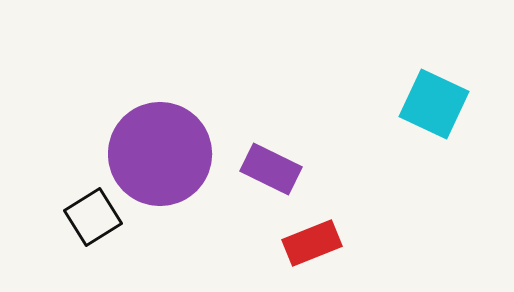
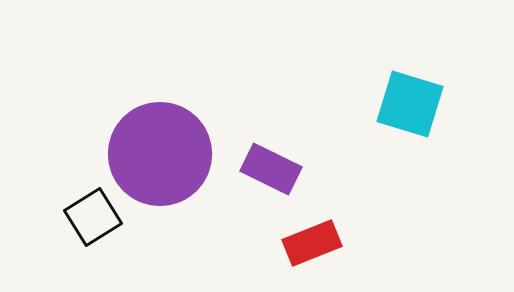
cyan square: moved 24 px left; rotated 8 degrees counterclockwise
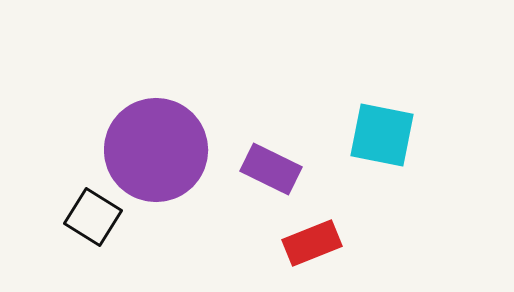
cyan square: moved 28 px left, 31 px down; rotated 6 degrees counterclockwise
purple circle: moved 4 px left, 4 px up
black square: rotated 26 degrees counterclockwise
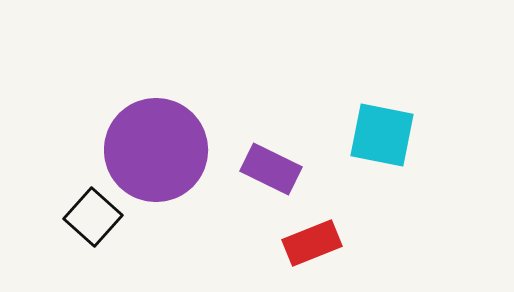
black square: rotated 10 degrees clockwise
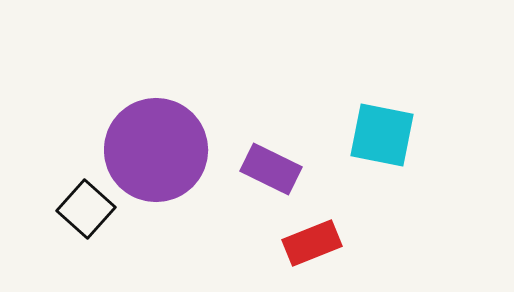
black square: moved 7 px left, 8 px up
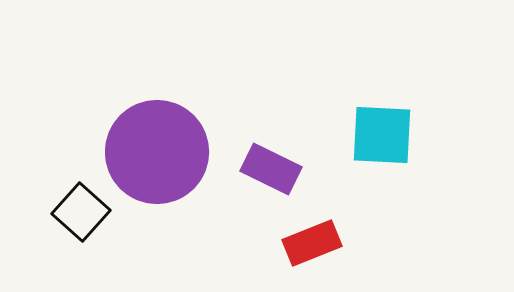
cyan square: rotated 8 degrees counterclockwise
purple circle: moved 1 px right, 2 px down
black square: moved 5 px left, 3 px down
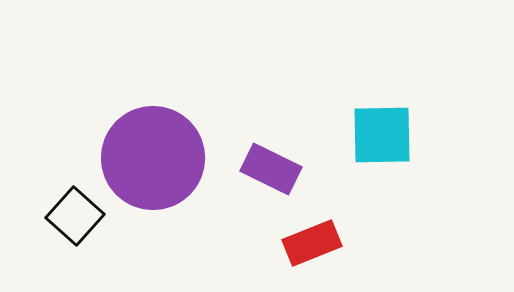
cyan square: rotated 4 degrees counterclockwise
purple circle: moved 4 px left, 6 px down
black square: moved 6 px left, 4 px down
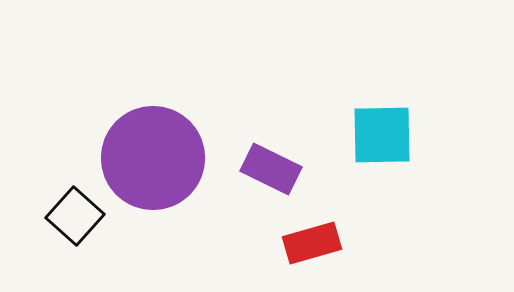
red rectangle: rotated 6 degrees clockwise
